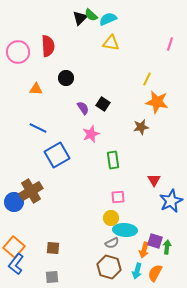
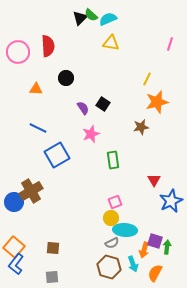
orange star: rotated 25 degrees counterclockwise
pink square: moved 3 px left, 5 px down; rotated 16 degrees counterclockwise
cyan arrow: moved 4 px left, 7 px up; rotated 35 degrees counterclockwise
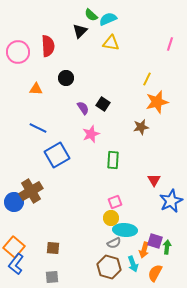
black triangle: moved 13 px down
green rectangle: rotated 12 degrees clockwise
gray semicircle: moved 2 px right
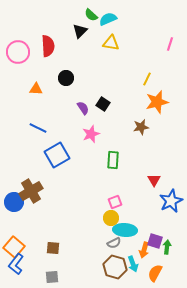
brown hexagon: moved 6 px right
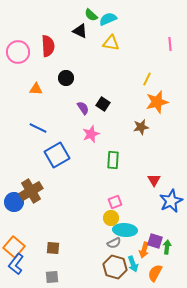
black triangle: rotated 49 degrees counterclockwise
pink line: rotated 24 degrees counterclockwise
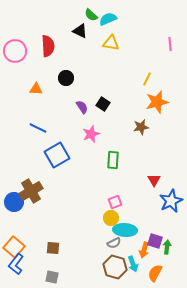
pink circle: moved 3 px left, 1 px up
purple semicircle: moved 1 px left, 1 px up
gray square: rotated 16 degrees clockwise
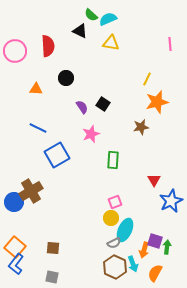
cyan ellipse: rotated 70 degrees counterclockwise
orange square: moved 1 px right
brown hexagon: rotated 10 degrees clockwise
